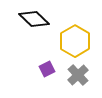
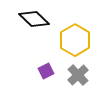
yellow hexagon: moved 1 px up
purple square: moved 1 px left, 2 px down
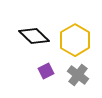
black diamond: moved 17 px down
gray cross: rotated 10 degrees counterclockwise
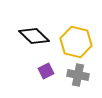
yellow hexagon: moved 1 px right, 2 px down; rotated 16 degrees counterclockwise
gray cross: rotated 25 degrees counterclockwise
